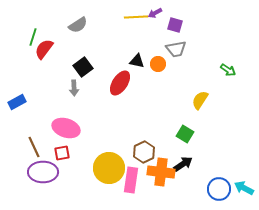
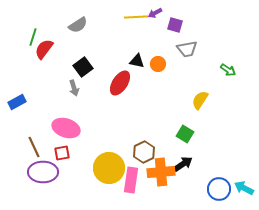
gray trapezoid: moved 11 px right
gray arrow: rotated 14 degrees counterclockwise
orange cross: rotated 12 degrees counterclockwise
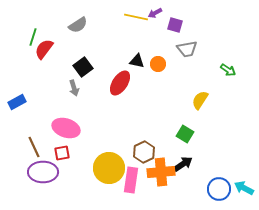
yellow line: rotated 15 degrees clockwise
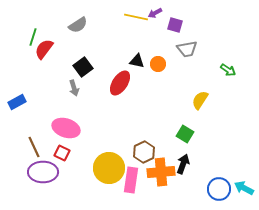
red square: rotated 35 degrees clockwise
black arrow: rotated 36 degrees counterclockwise
